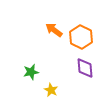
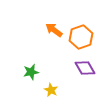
orange hexagon: rotated 15 degrees clockwise
purple diamond: rotated 25 degrees counterclockwise
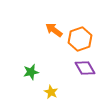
orange hexagon: moved 1 px left, 2 px down
yellow star: moved 2 px down
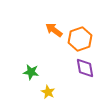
purple diamond: rotated 20 degrees clockwise
green star: rotated 21 degrees clockwise
yellow star: moved 3 px left
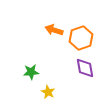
orange arrow: rotated 18 degrees counterclockwise
orange hexagon: moved 1 px right, 1 px up
green star: rotated 14 degrees counterclockwise
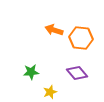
orange hexagon: rotated 25 degrees clockwise
purple diamond: moved 8 px left, 5 px down; rotated 30 degrees counterclockwise
yellow star: moved 2 px right; rotated 24 degrees clockwise
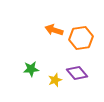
orange hexagon: rotated 15 degrees counterclockwise
green star: moved 3 px up
yellow star: moved 5 px right, 12 px up
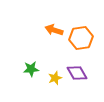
purple diamond: rotated 10 degrees clockwise
yellow star: moved 2 px up
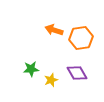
yellow star: moved 4 px left, 2 px down
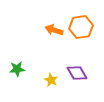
orange hexagon: moved 11 px up
green star: moved 14 px left
yellow star: rotated 24 degrees counterclockwise
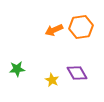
orange arrow: rotated 42 degrees counterclockwise
yellow star: moved 1 px right
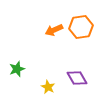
green star: rotated 14 degrees counterclockwise
purple diamond: moved 5 px down
yellow star: moved 4 px left, 7 px down
